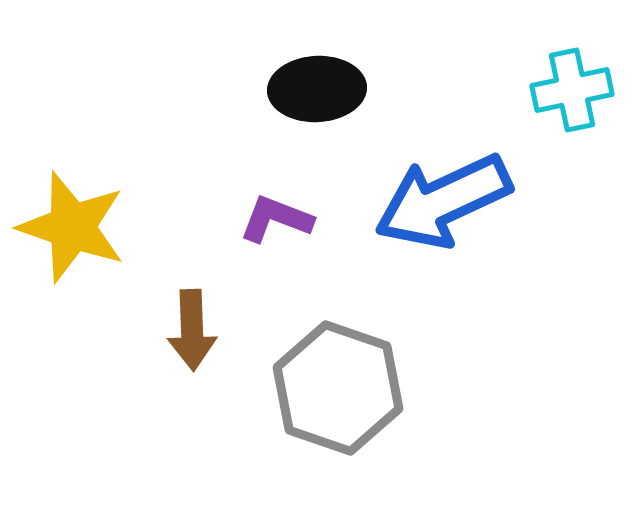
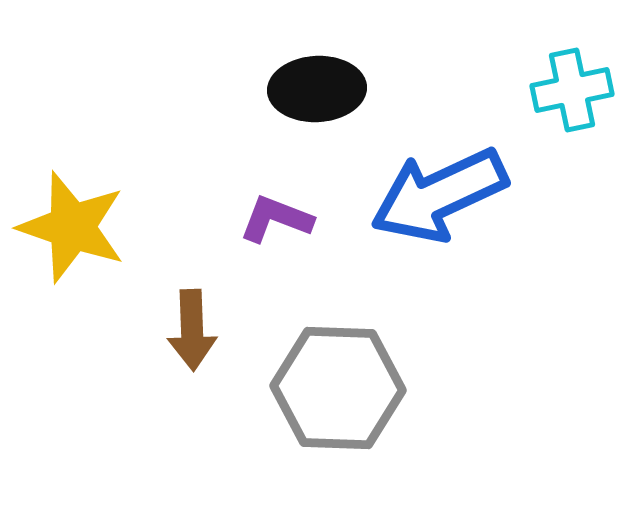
blue arrow: moved 4 px left, 6 px up
gray hexagon: rotated 17 degrees counterclockwise
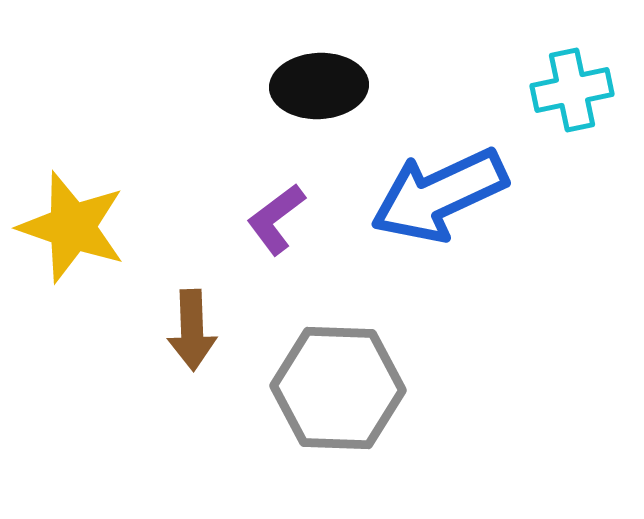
black ellipse: moved 2 px right, 3 px up
purple L-shape: rotated 58 degrees counterclockwise
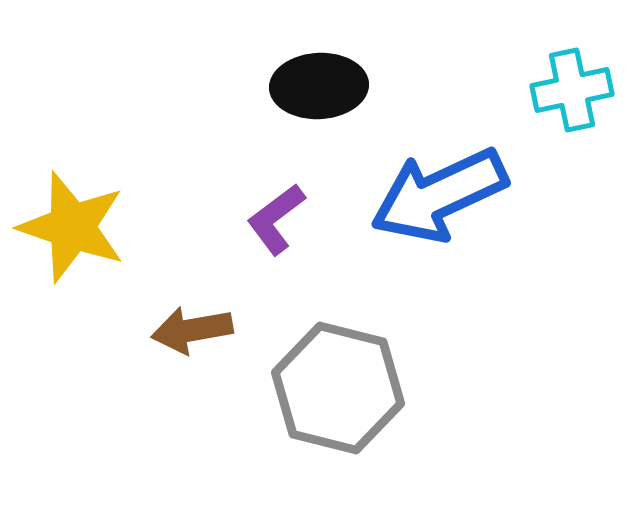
brown arrow: rotated 82 degrees clockwise
gray hexagon: rotated 12 degrees clockwise
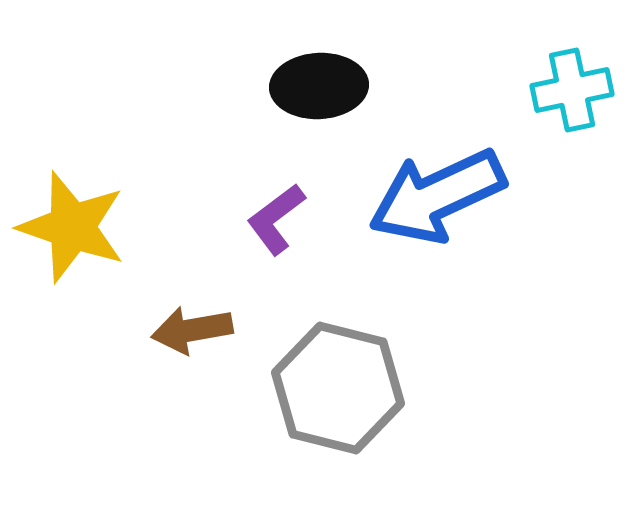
blue arrow: moved 2 px left, 1 px down
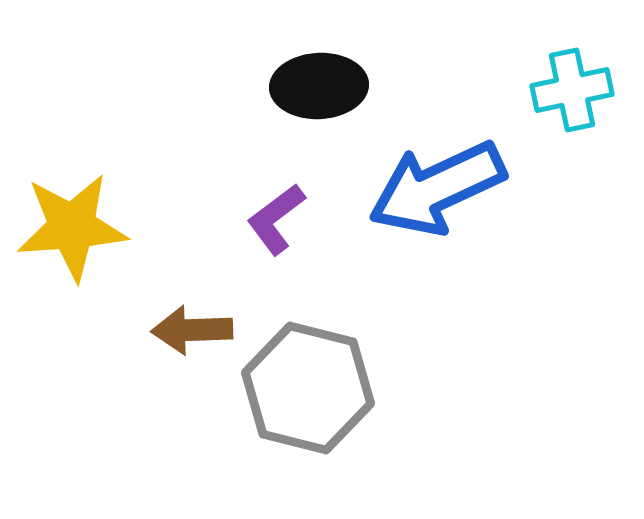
blue arrow: moved 8 px up
yellow star: rotated 23 degrees counterclockwise
brown arrow: rotated 8 degrees clockwise
gray hexagon: moved 30 px left
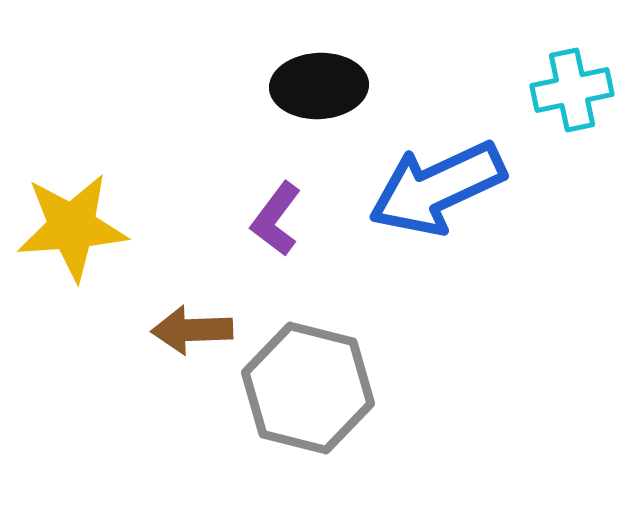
purple L-shape: rotated 16 degrees counterclockwise
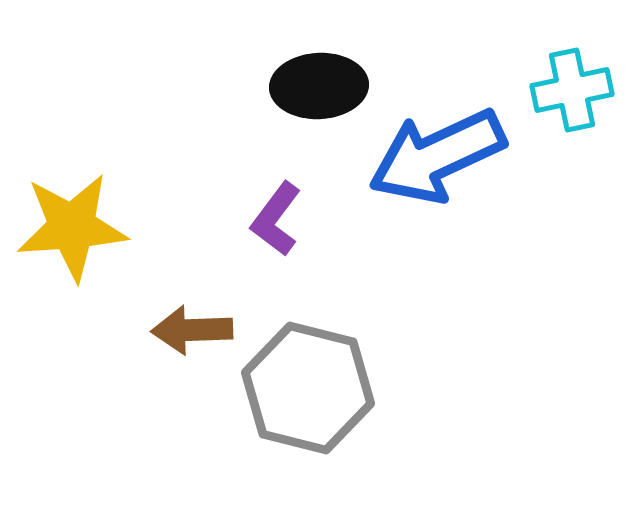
blue arrow: moved 32 px up
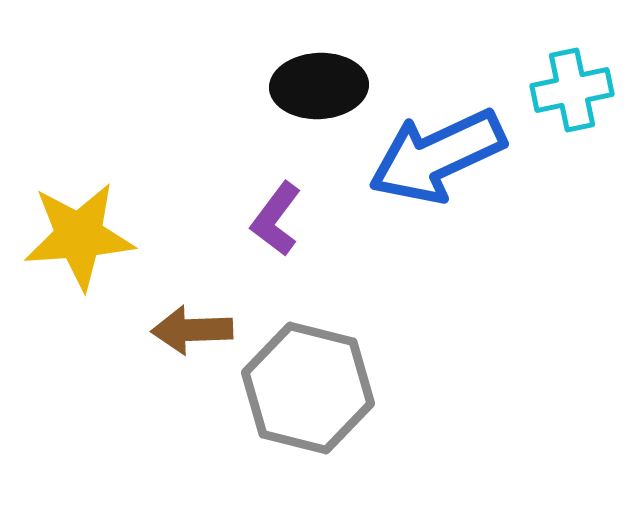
yellow star: moved 7 px right, 9 px down
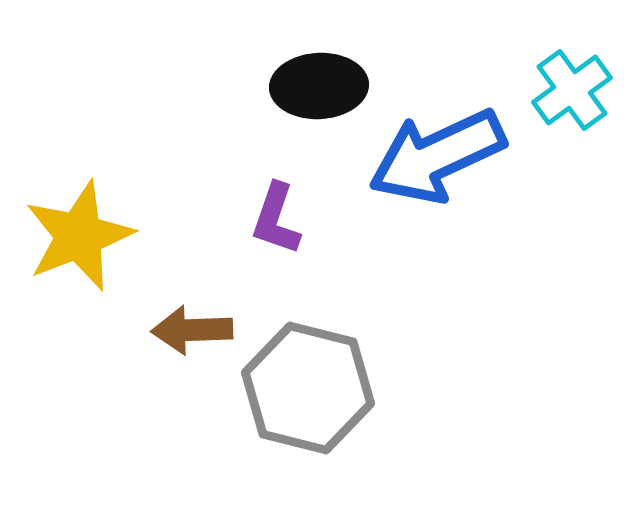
cyan cross: rotated 24 degrees counterclockwise
purple L-shape: rotated 18 degrees counterclockwise
yellow star: rotated 17 degrees counterclockwise
